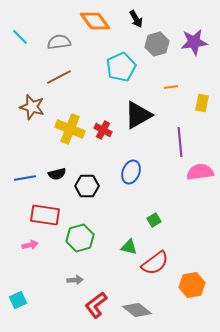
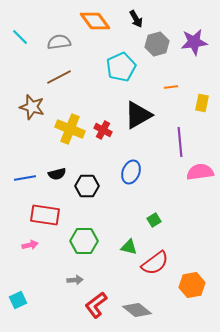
green hexagon: moved 4 px right, 3 px down; rotated 16 degrees clockwise
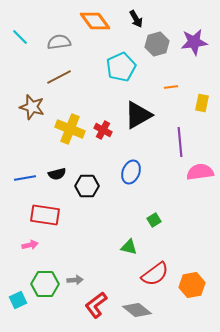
green hexagon: moved 39 px left, 43 px down
red semicircle: moved 11 px down
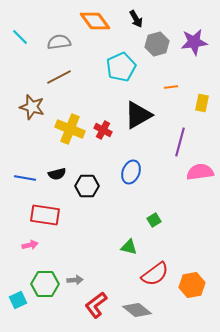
purple line: rotated 20 degrees clockwise
blue line: rotated 20 degrees clockwise
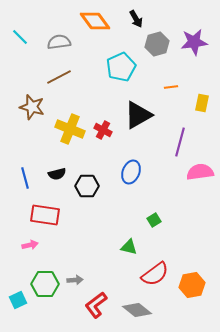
blue line: rotated 65 degrees clockwise
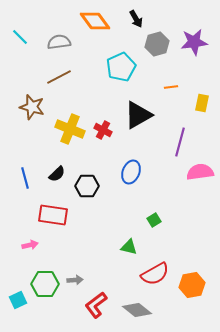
black semicircle: rotated 30 degrees counterclockwise
red rectangle: moved 8 px right
red semicircle: rotated 8 degrees clockwise
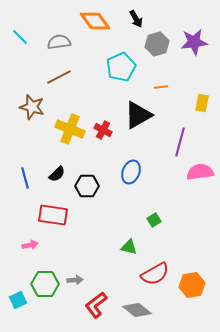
orange line: moved 10 px left
